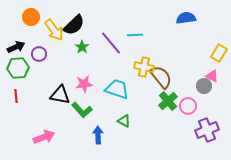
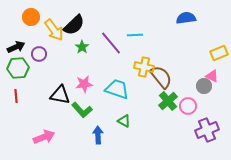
yellow rectangle: rotated 36 degrees clockwise
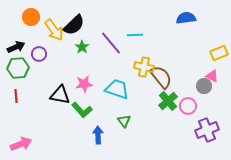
green triangle: rotated 24 degrees clockwise
pink arrow: moved 23 px left, 7 px down
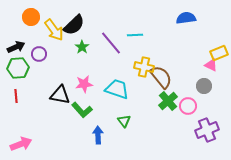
pink triangle: moved 1 px left, 11 px up
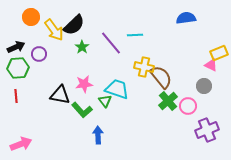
green triangle: moved 19 px left, 20 px up
